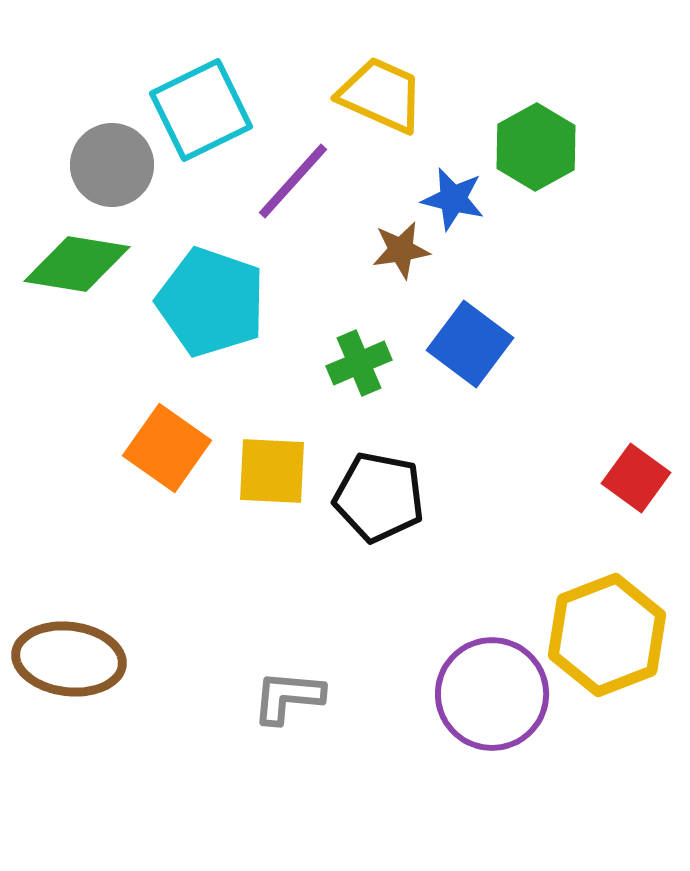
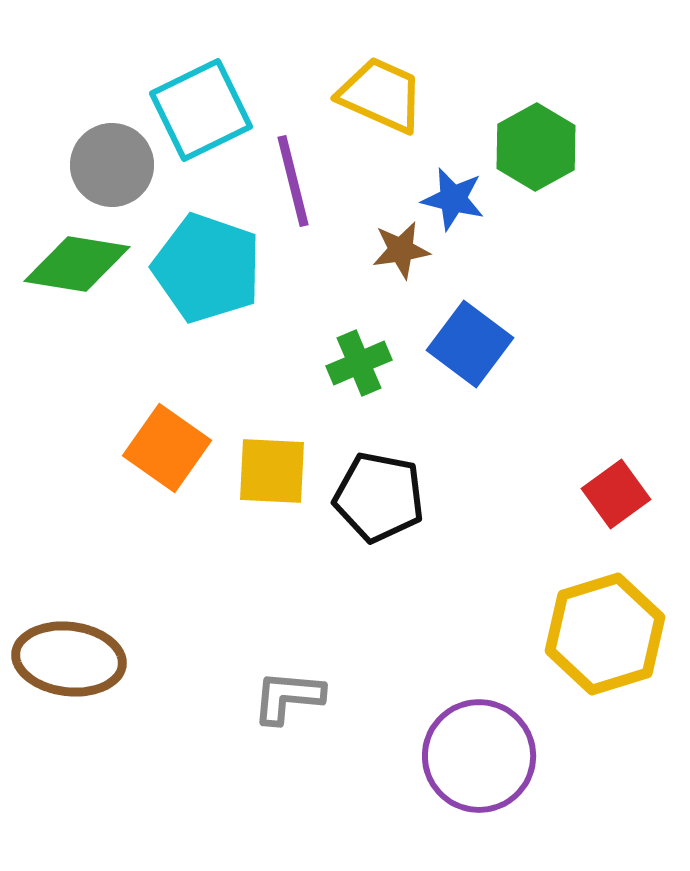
purple line: rotated 56 degrees counterclockwise
cyan pentagon: moved 4 px left, 34 px up
red square: moved 20 px left, 16 px down; rotated 18 degrees clockwise
yellow hexagon: moved 2 px left, 1 px up; rotated 4 degrees clockwise
purple circle: moved 13 px left, 62 px down
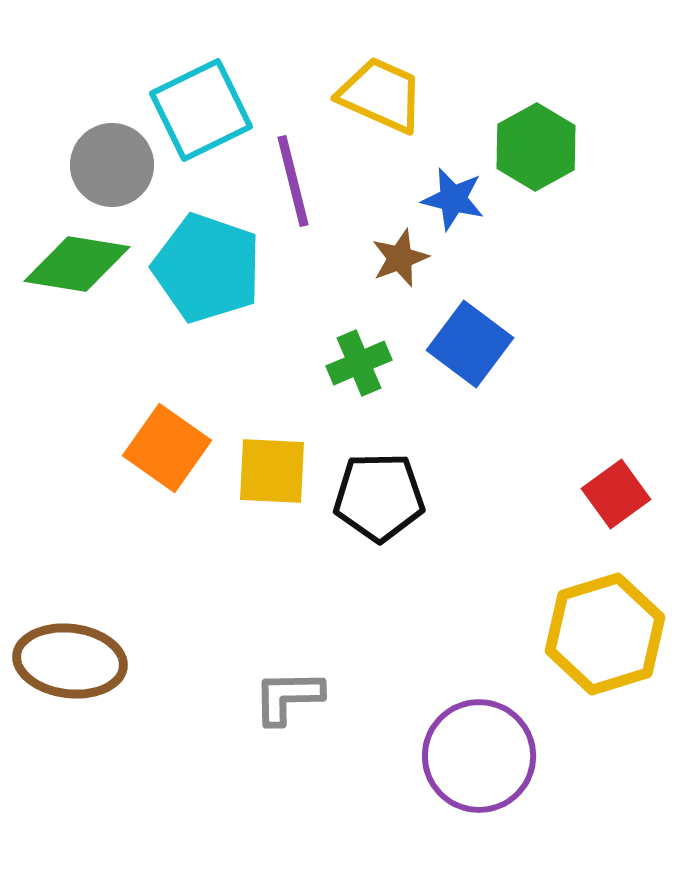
brown star: moved 1 px left, 8 px down; rotated 12 degrees counterclockwise
black pentagon: rotated 12 degrees counterclockwise
brown ellipse: moved 1 px right, 2 px down
gray L-shape: rotated 6 degrees counterclockwise
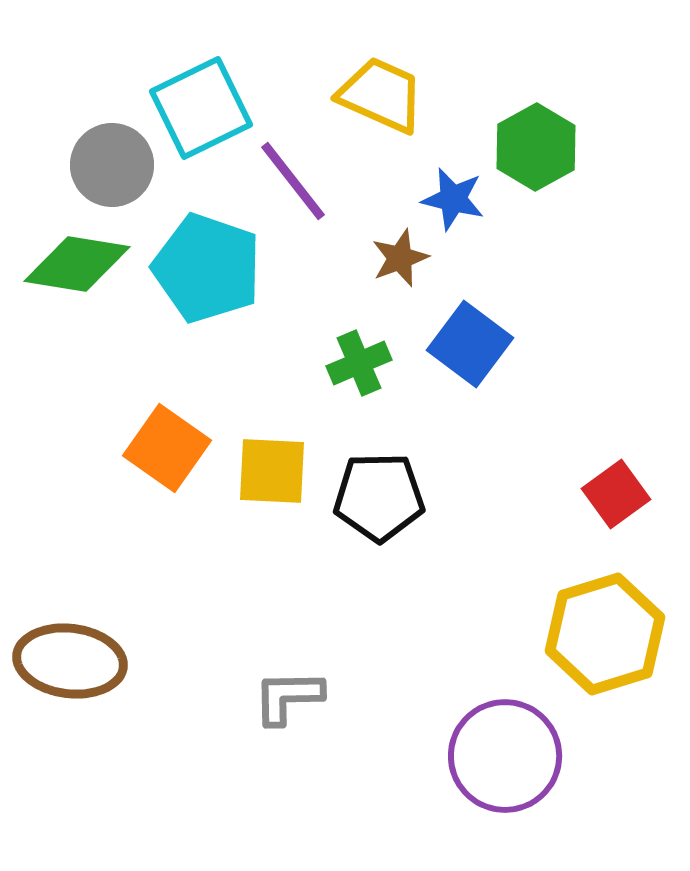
cyan square: moved 2 px up
purple line: rotated 24 degrees counterclockwise
purple circle: moved 26 px right
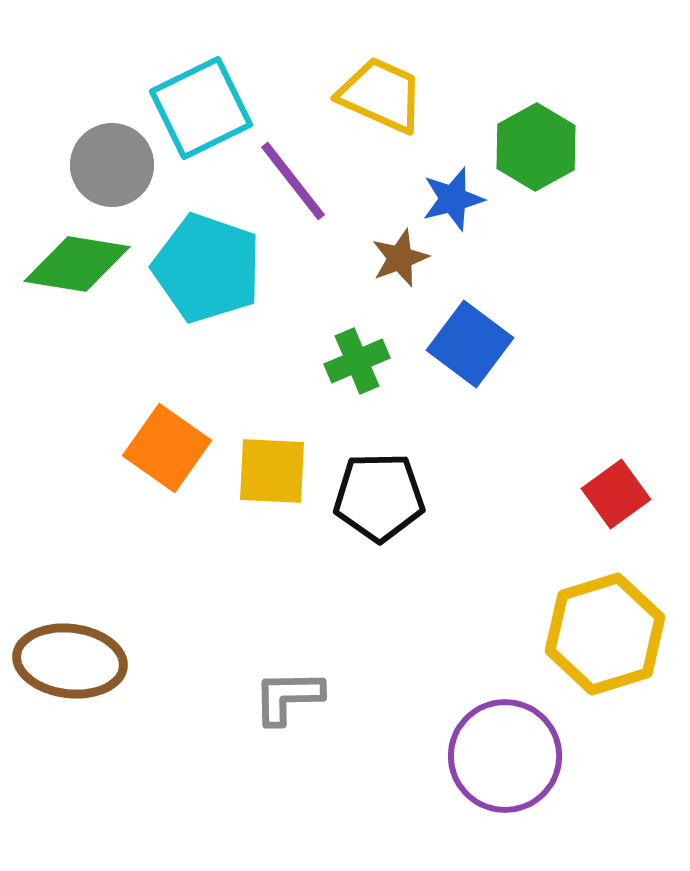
blue star: rotated 28 degrees counterclockwise
green cross: moved 2 px left, 2 px up
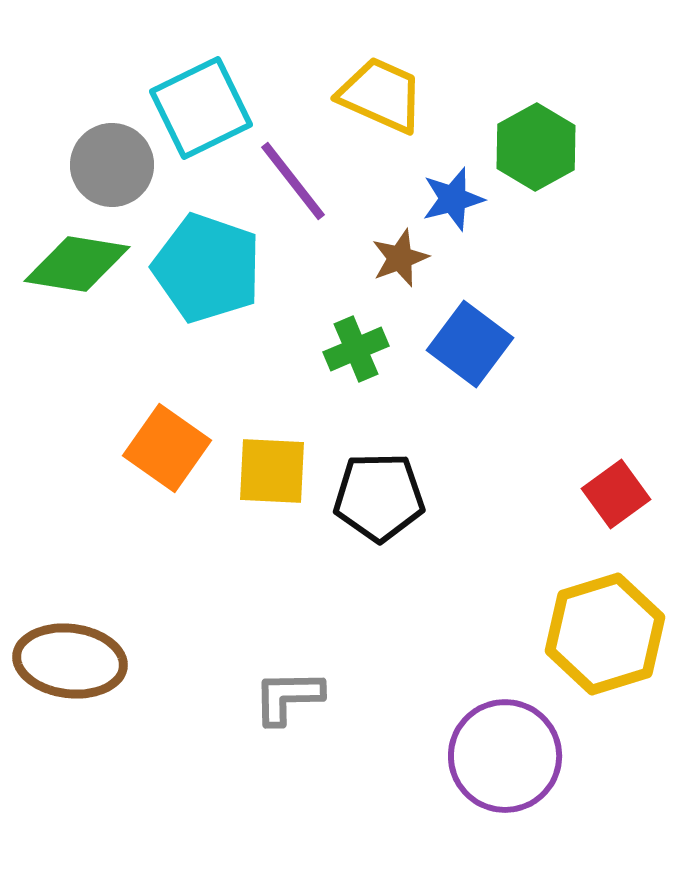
green cross: moved 1 px left, 12 px up
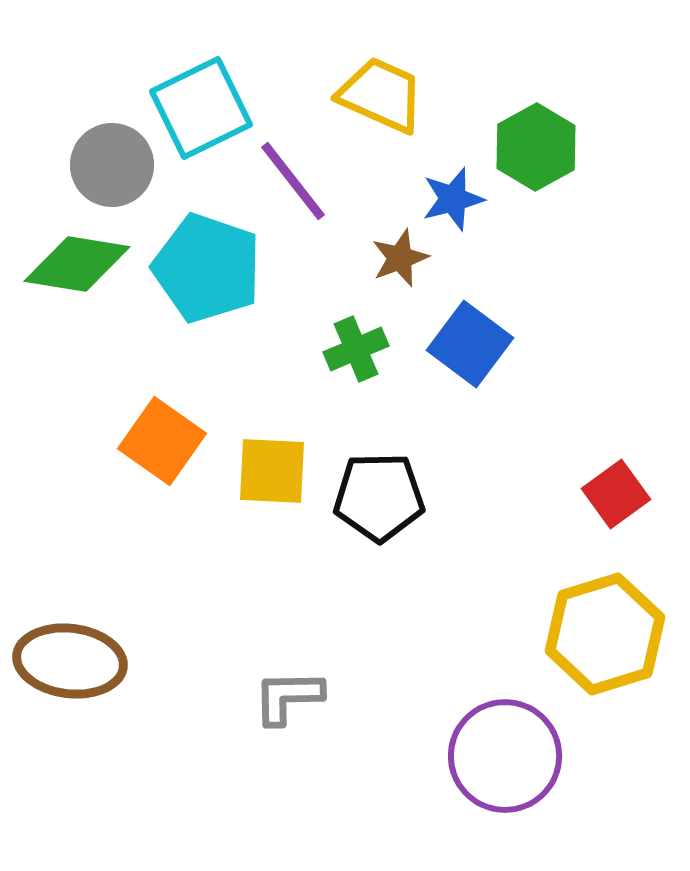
orange square: moved 5 px left, 7 px up
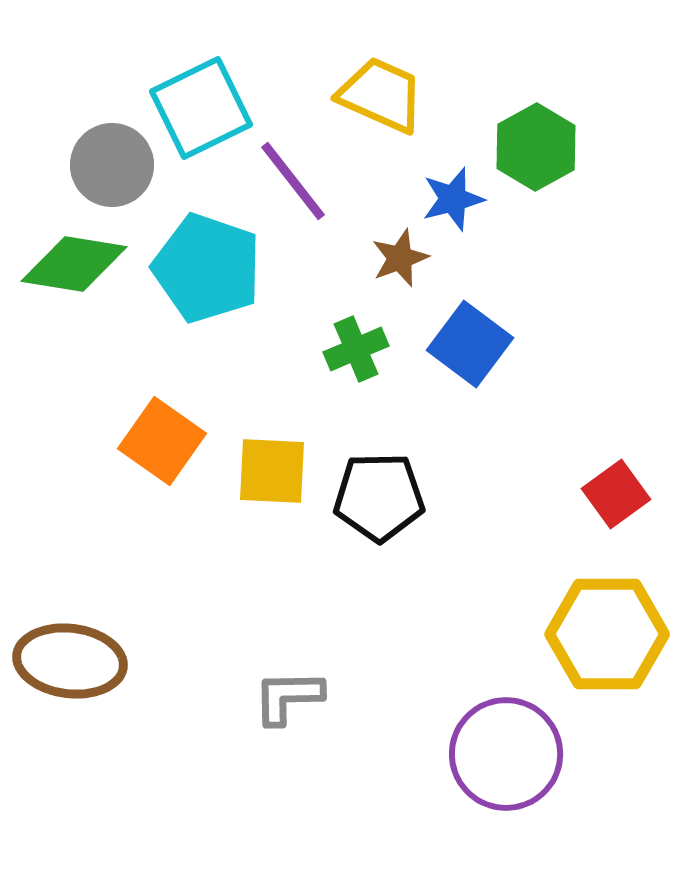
green diamond: moved 3 px left
yellow hexagon: moved 2 px right; rotated 17 degrees clockwise
purple circle: moved 1 px right, 2 px up
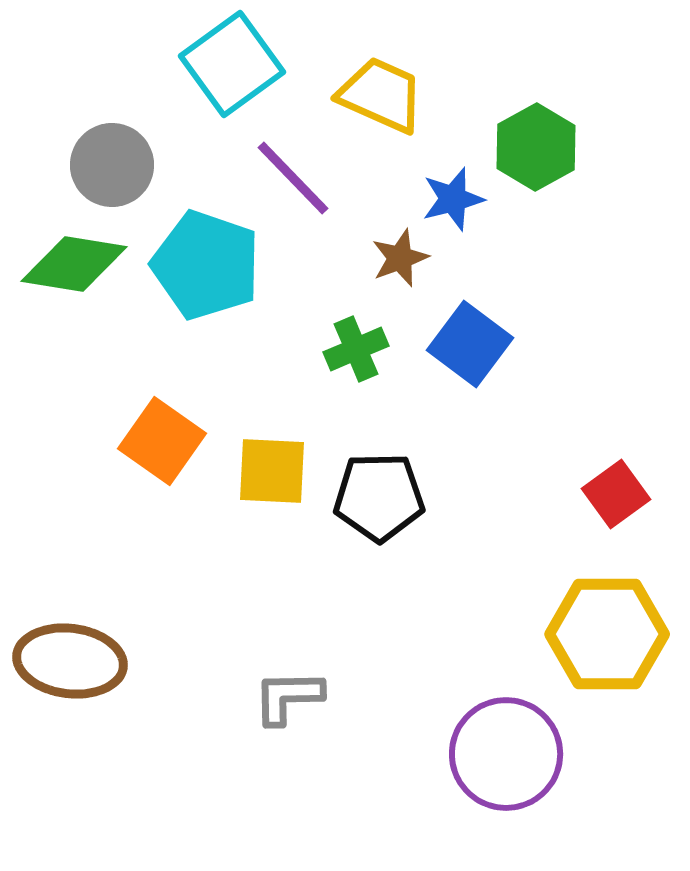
cyan square: moved 31 px right, 44 px up; rotated 10 degrees counterclockwise
purple line: moved 3 px up; rotated 6 degrees counterclockwise
cyan pentagon: moved 1 px left, 3 px up
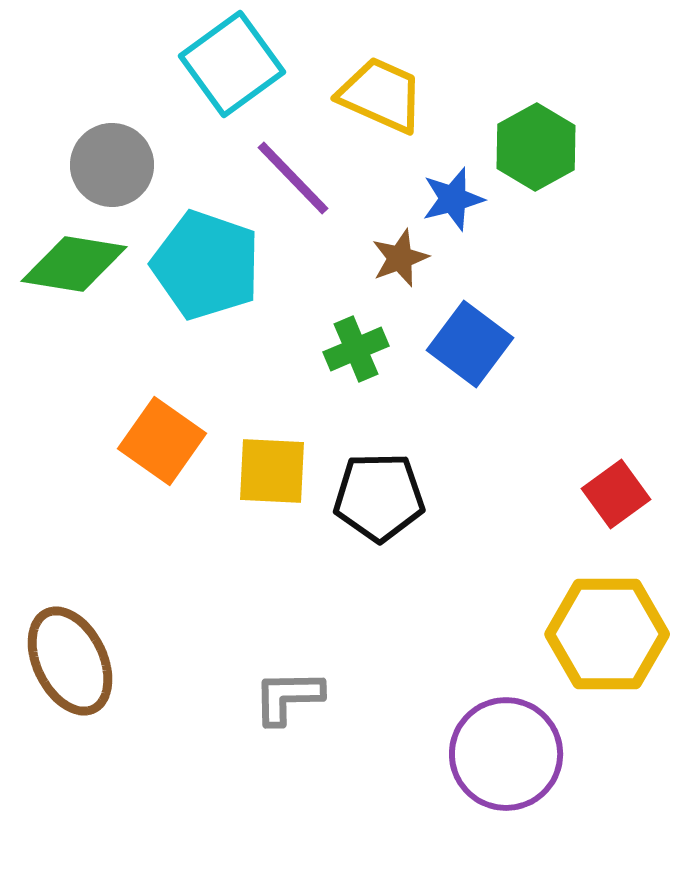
brown ellipse: rotated 57 degrees clockwise
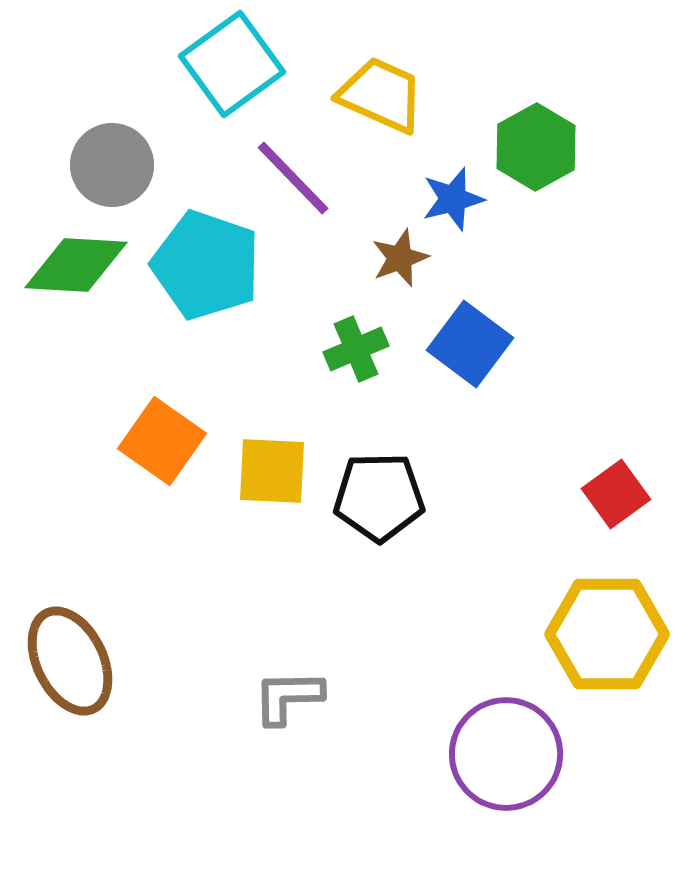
green diamond: moved 2 px right, 1 px down; rotated 6 degrees counterclockwise
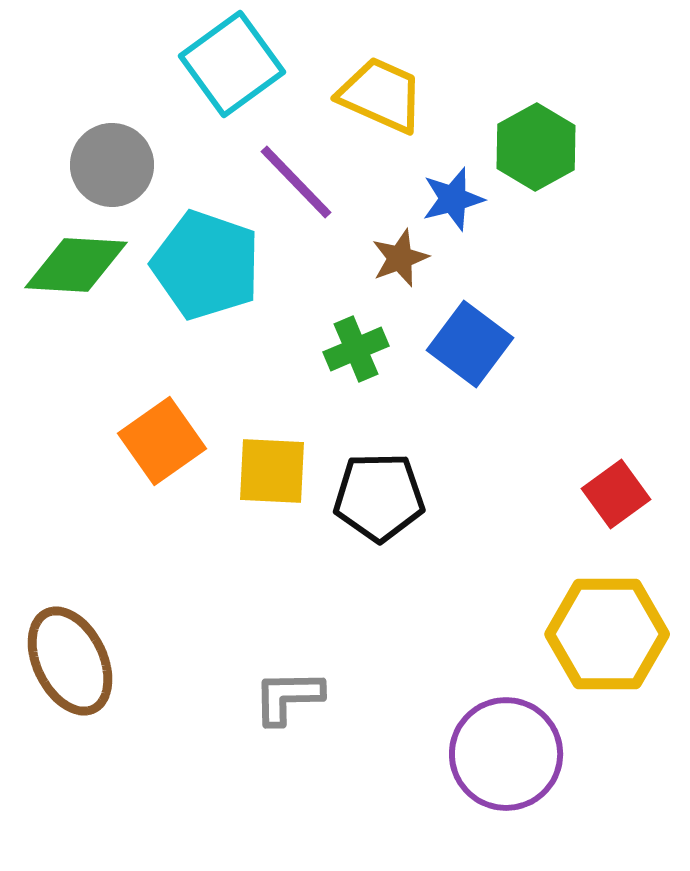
purple line: moved 3 px right, 4 px down
orange square: rotated 20 degrees clockwise
